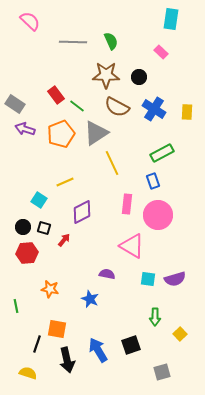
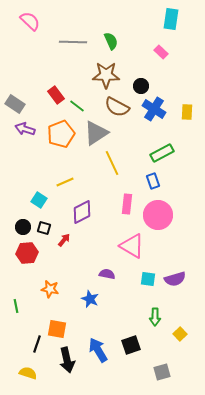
black circle at (139, 77): moved 2 px right, 9 px down
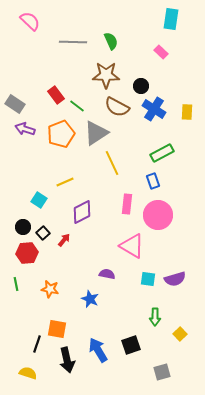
black square at (44, 228): moved 1 px left, 5 px down; rotated 32 degrees clockwise
green line at (16, 306): moved 22 px up
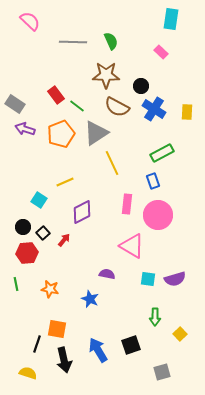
black arrow at (67, 360): moved 3 px left
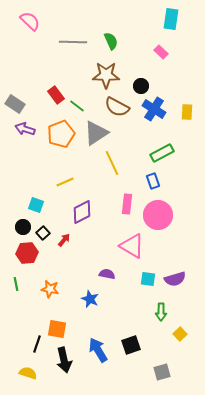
cyan square at (39, 200): moved 3 px left, 5 px down; rotated 14 degrees counterclockwise
green arrow at (155, 317): moved 6 px right, 5 px up
